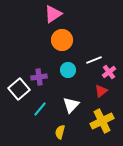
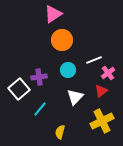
pink cross: moved 1 px left, 1 px down
white triangle: moved 4 px right, 8 px up
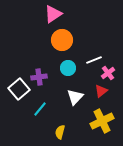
cyan circle: moved 2 px up
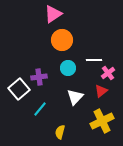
white line: rotated 21 degrees clockwise
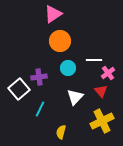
orange circle: moved 2 px left, 1 px down
red triangle: rotated 32 degrees counterclockwise
cyan line: rotated 14 degrees counterclockwise
yellow semicircle: moved 1 px right
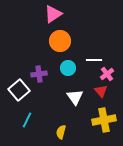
pink cross: moved 1 px left, 1 px down
purple cross: moved 3 px up
white square: moved 1 px down
white triangle: rotated 18 degrees counterclockwise
cyan line: moved 13 px left, 11 px down
yellow cross: moved 2 px right, 1 px up; rotated 15 degrees clockwise
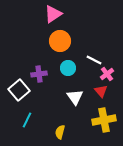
white line: rotated 28 degrees clockwise
yellow semicircle: moved 1 px left
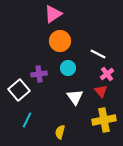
white line: moved 4 px right, 6 px up
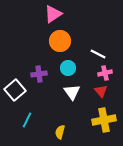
pink cross: moved 2 px left, 1 px up; rotated 24 degrees clockwise
white square: moved 4 px left
white triangle: moved 3 px left, 5 px up
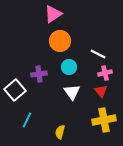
cyan circle: moved 1 px right, 1 px up
